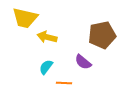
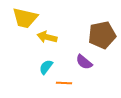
purple semicircle: moved 1 px right
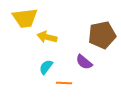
yellow trapezoid: rotated 20 degrees counterclockwise
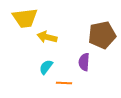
purple semicircle: rotated 54 degrees clockwise
